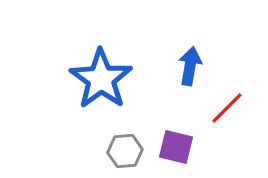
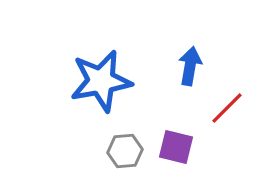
blue star: moved 2 px down; rotated 26 degrees clockwise
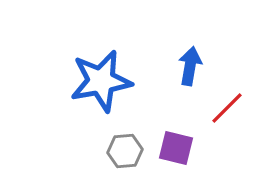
purple square: moved 1 px down
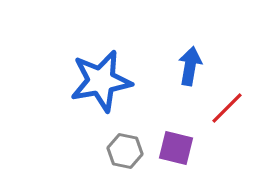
gray hexagon: rotated 16 degrees clockwise
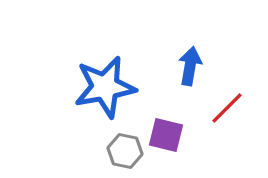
blue star: moved 4 px right, 6 px down
purple square: moved 10 px left, 13 px up
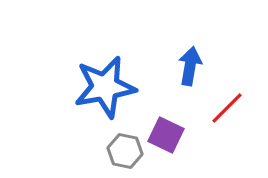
purple square: rotated 12 degrees clockwise
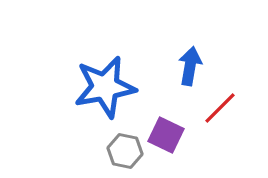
red line: moved 7 px left
